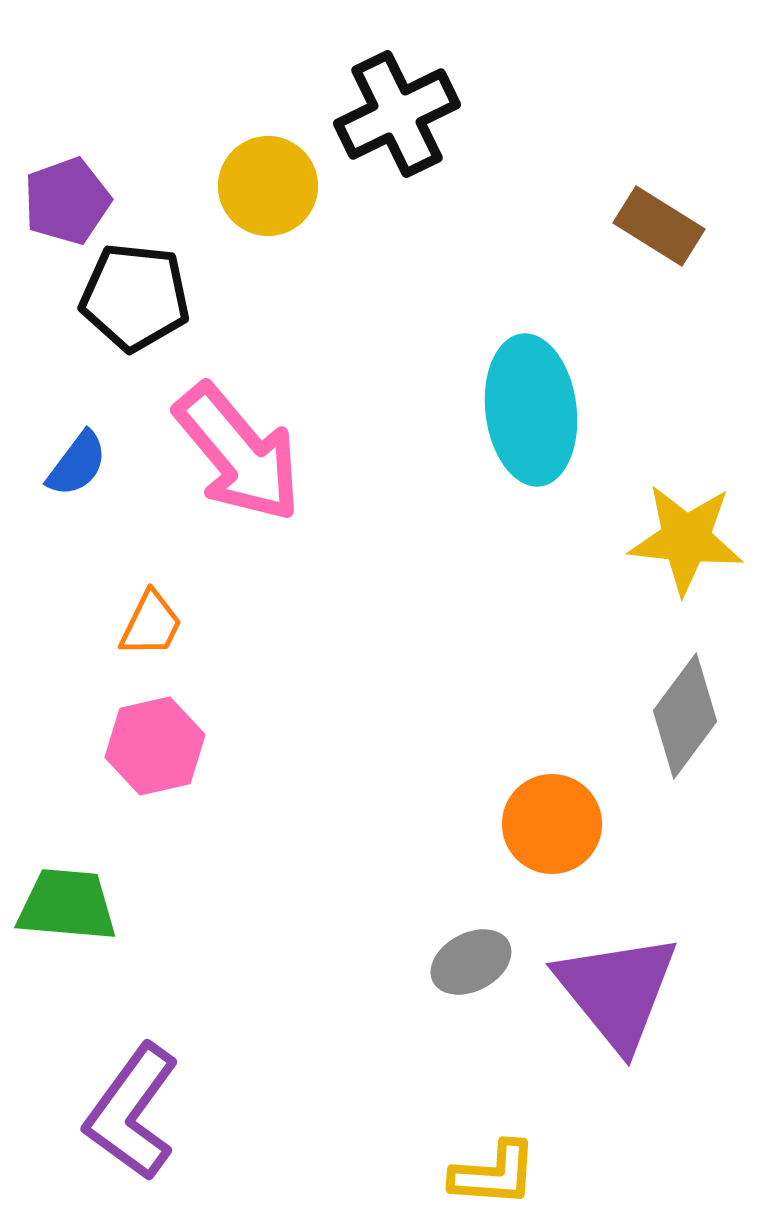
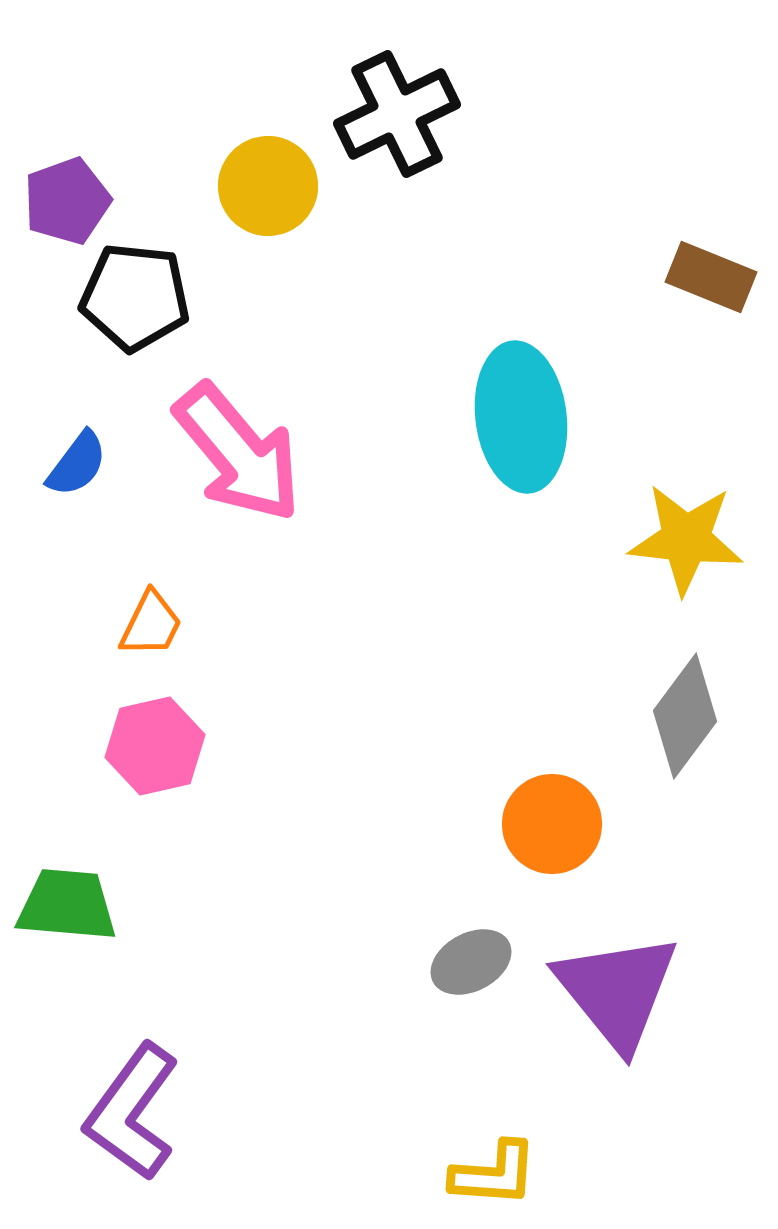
brown rectangle: moved 52 px right, 51 px down; rotated 10 degrees counterclockwise
cyan ellipse: moved 10 px left, 7 px down
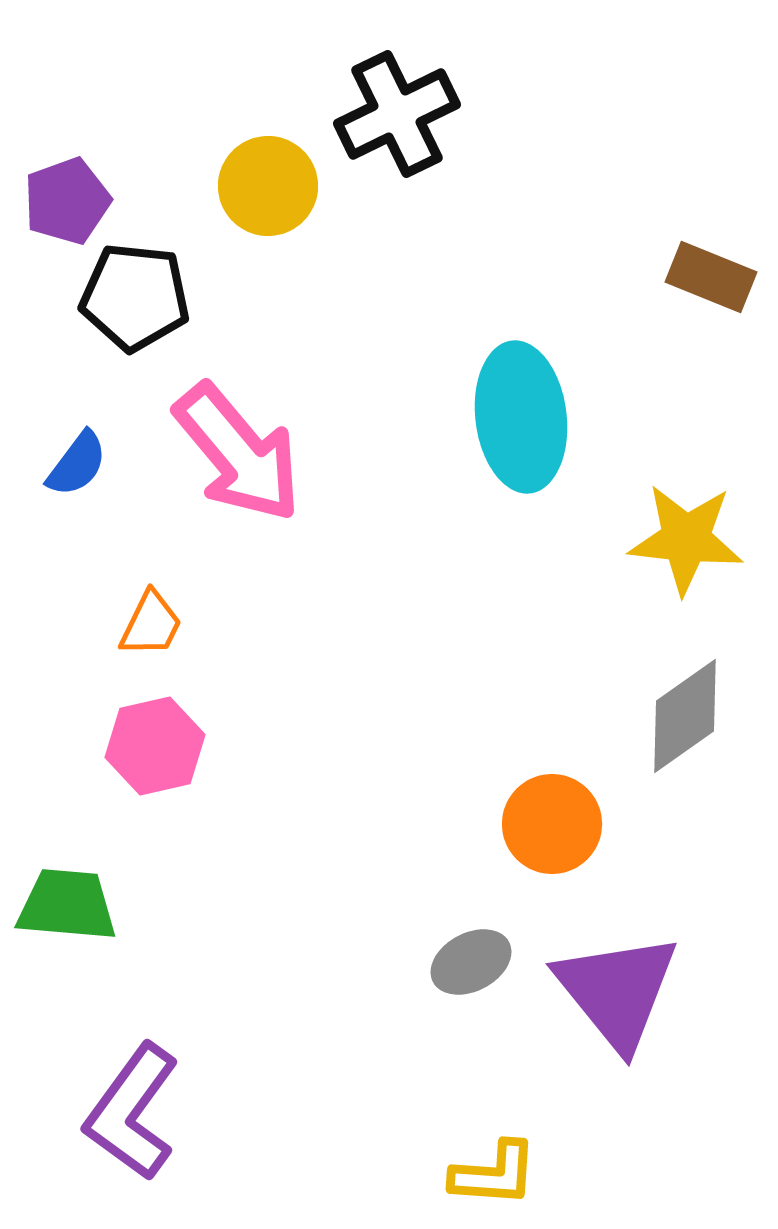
gray diamond: rotated 18 degrees clockwise
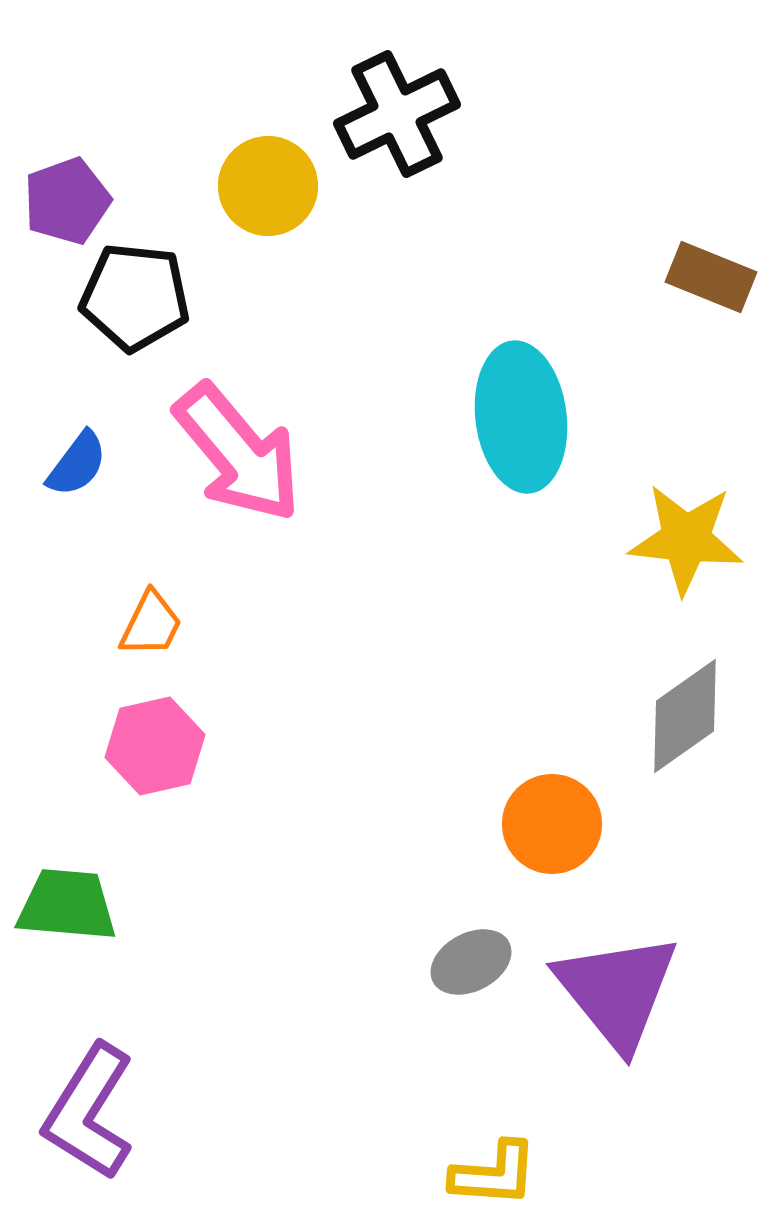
purple L-shape: moved 43 px left; rotated 4 degrees counterclockwise
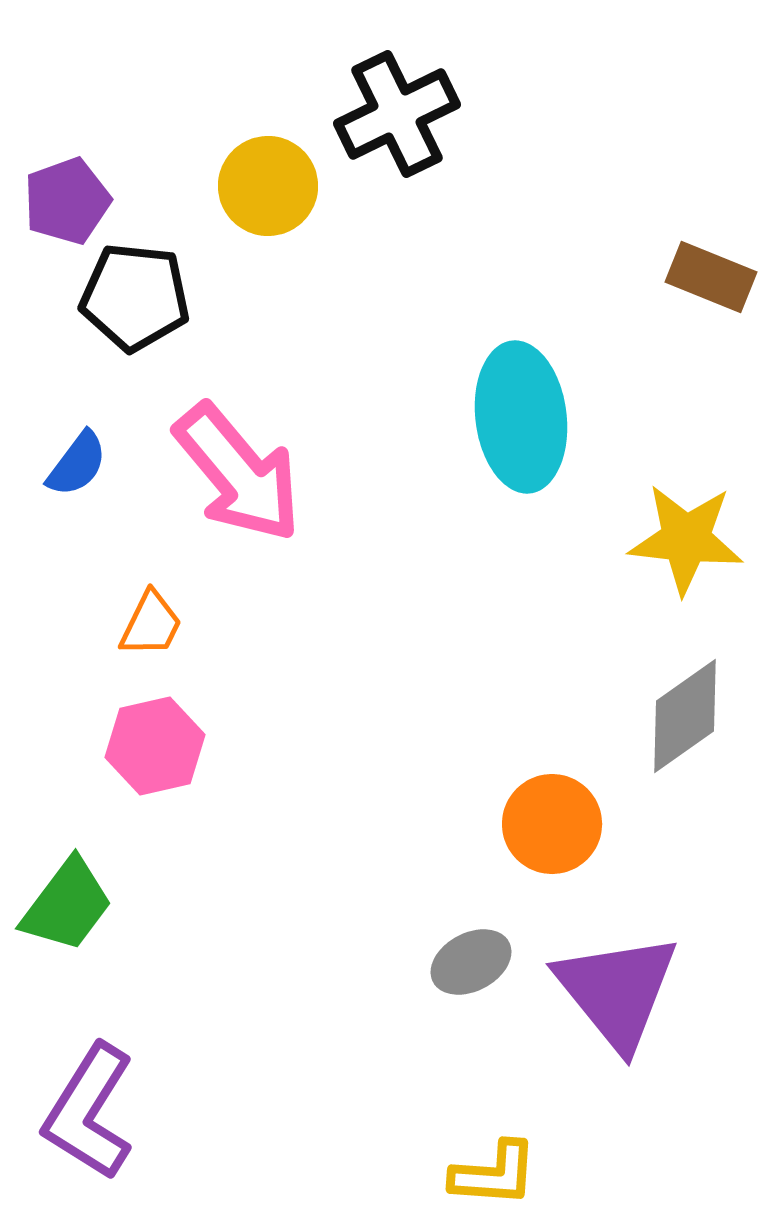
pink arrow: moved 20 px down
green trapezoid: rotated 122 degrees clockwise
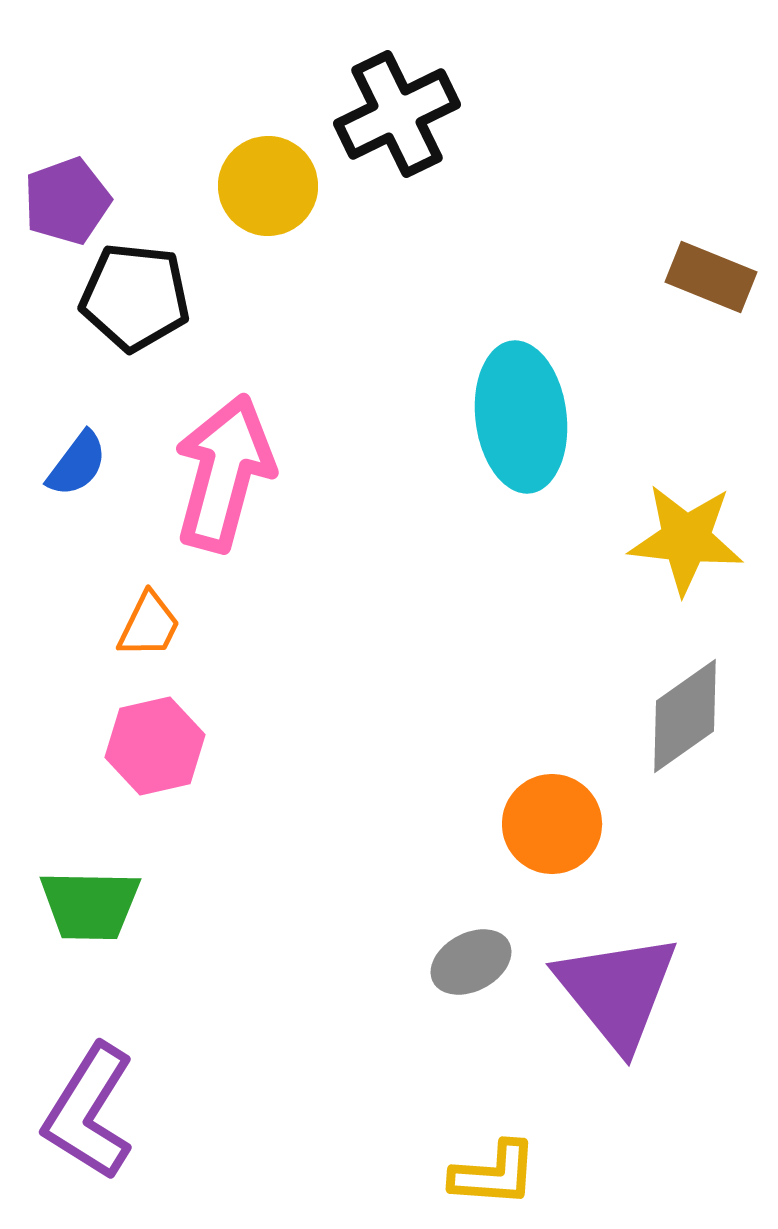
pink arrow: moved 14 px left; rotated 125 degrees counterclockwise
orange trapezoid: moved 2 px left, 1 px down
green trapezoid: moved 23 px right; rotated 54 degrees clockwise
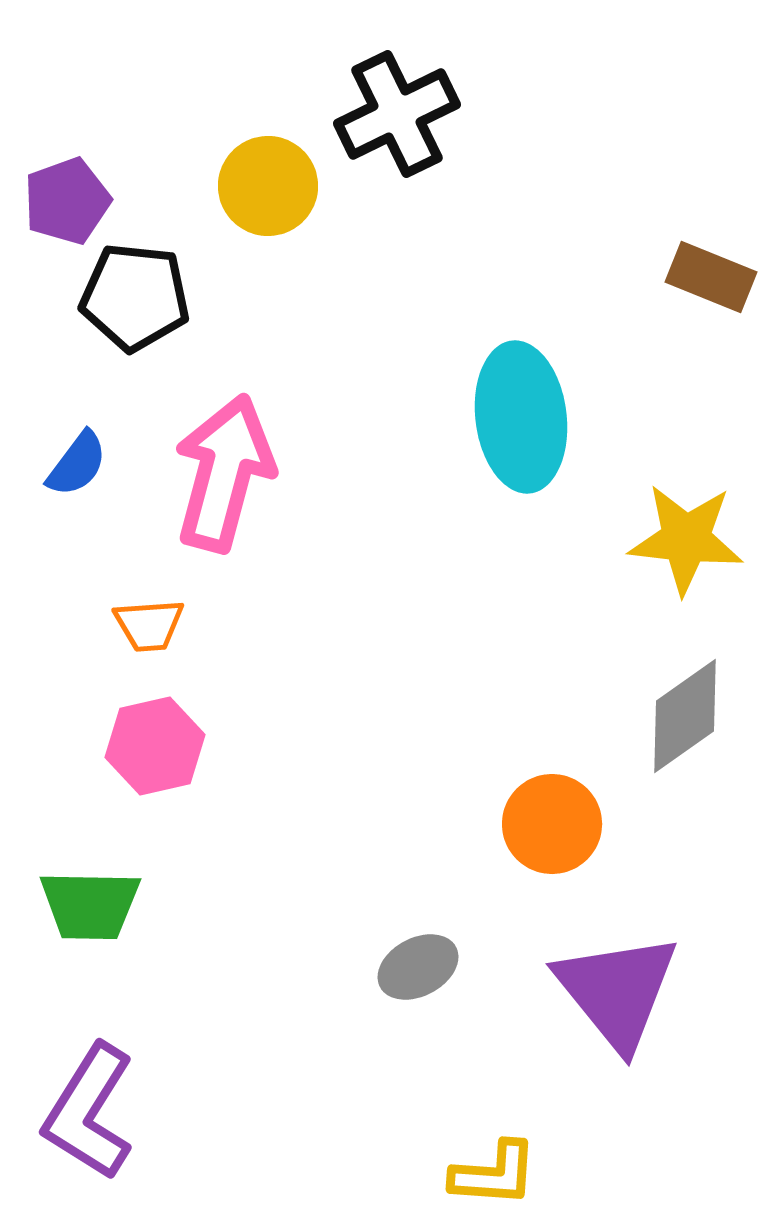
orange trapezoid: rotated 60 degrees clockwise
gray ellipse: moved 53 px left, 5 px down
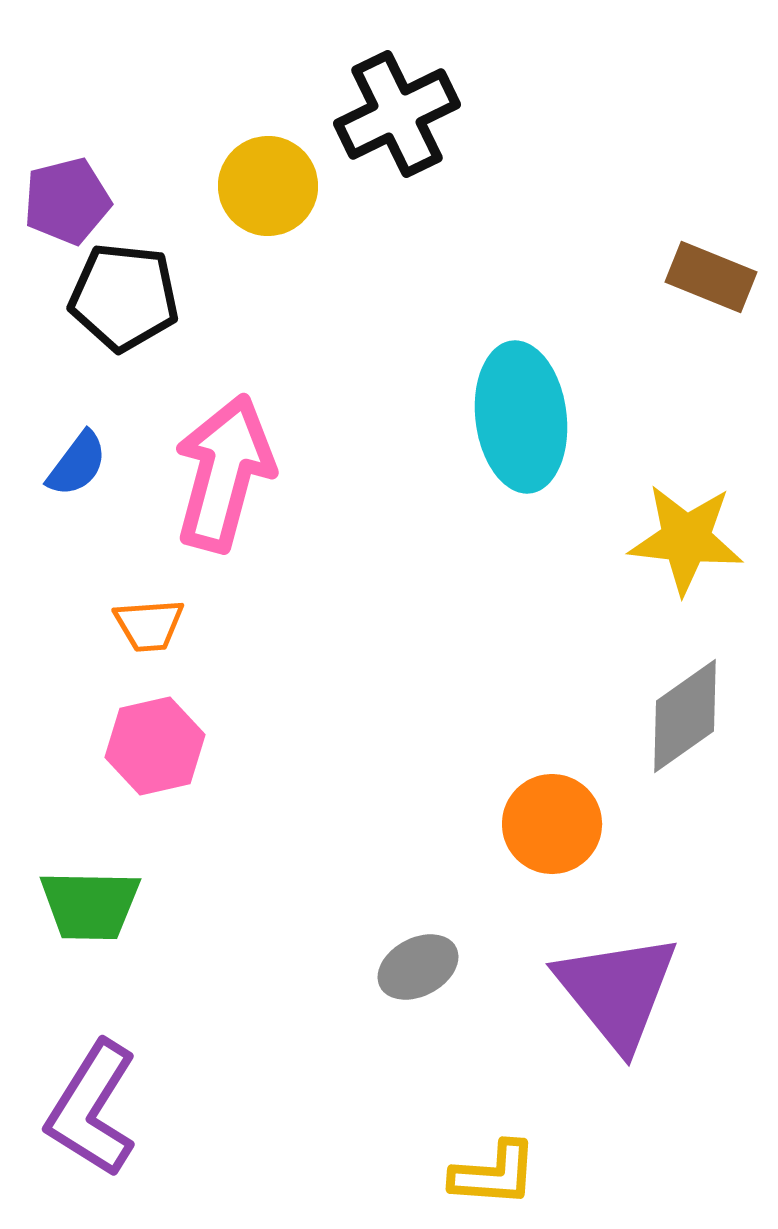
purple pentagon: rotated 6 degrees clockwise
black pentagon: moved 11 px left
purple L-shape: moved 3 px right, 3 px up
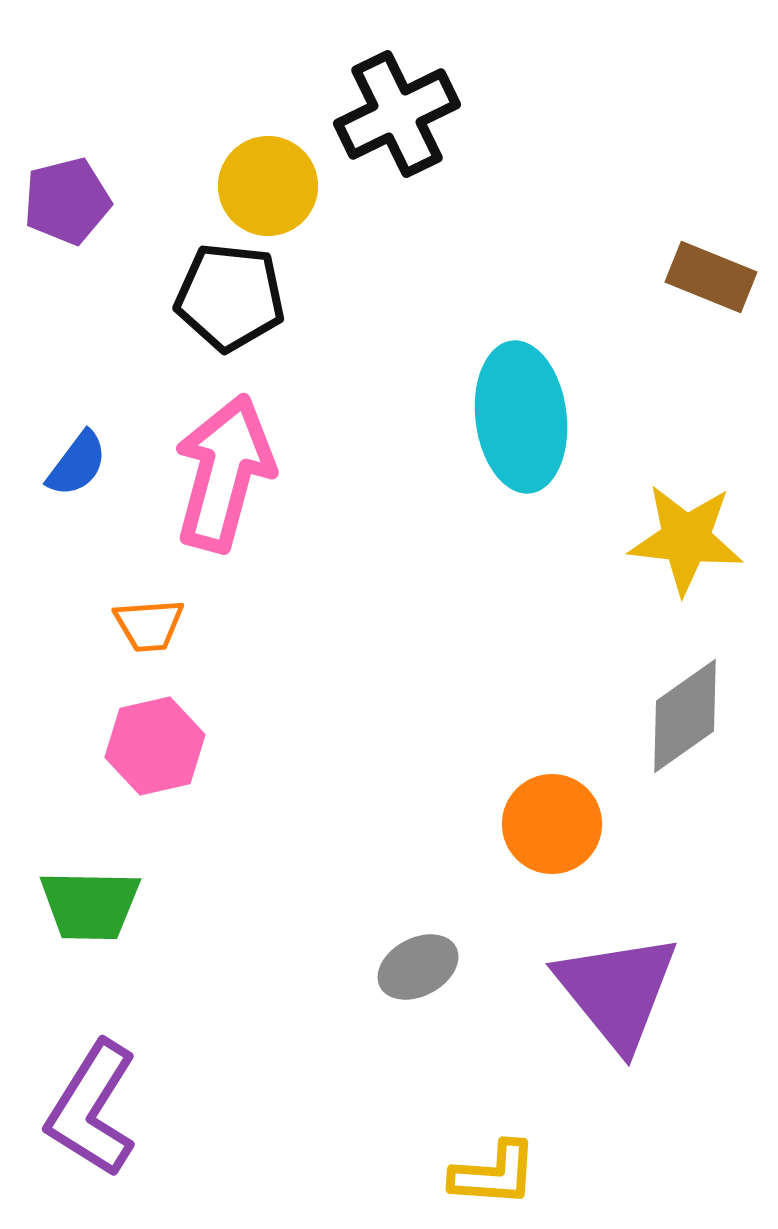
black pentagon: moved 106 px right
